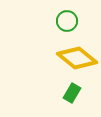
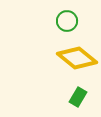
green rectangle: moved 6 px right, 4 px down
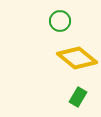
green circle: moved 7 px left
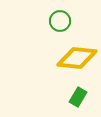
yellow diamond: rotated 33 degrees counterclockwise
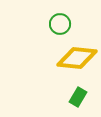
green circle: moved 3 px down
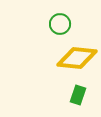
green rectangle: moved 2 px up; rotated 12 degrees counterclockwise
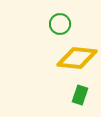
green rectangle: moved 2 px right
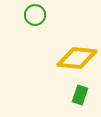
green circle: moved 25 px left, 9 px up
